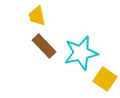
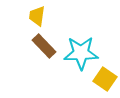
yellow trapezoid: rotated 20 degrees clockwise
cyan star: rotated 12 degrees clockwise
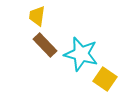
brown rectangle: moved 1 px right, 1 px up
cyan star: moved 1 px down; rotated 16 degrees clockwise
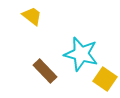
yellow trapezoid: moved 5 px left; rotated 120 degrees clockwise
brown rectangle: moved 26 px down
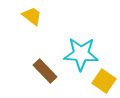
cyan star: rotated 12 degrees counterclockwise
yellow square: moved 1 px left, 2 px down
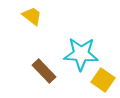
brown rectangle: moved 1 px left
yellow square: moved 1 px left, 1 px up
